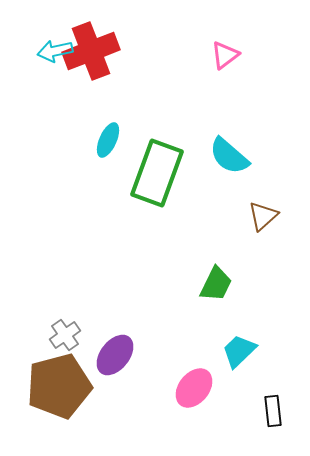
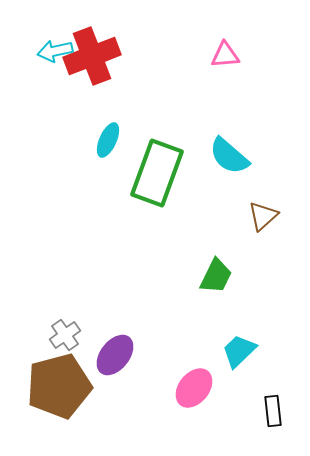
red cross: moved 1 px right, 5 px down
pink triangle: rotated 32 degrees clockwise
green trapezoid: moved 8 px up
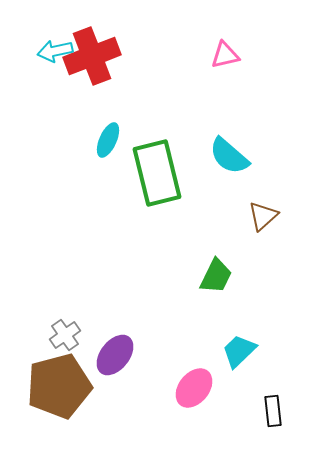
pink triangle: rotated 8 degrees counterclockwise
green rectangle: rotated 34 degrees counterclockwise
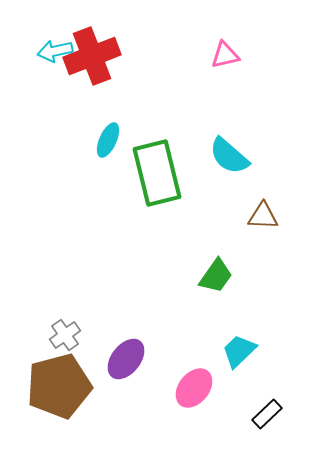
brown triangle: rotated 44 degrees clockwise
green trapezoid: rotated 9 degrees clockwise
purple ellipse: moved 11 px right, 4 px down
black rectangle: moved 6 px left, 3 px down; rotated 52 degrees clockwise
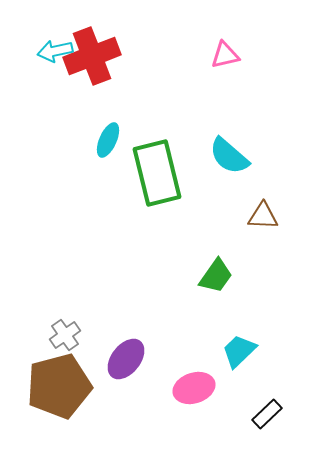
pink ellipse: rotated 33 degrees clockwise
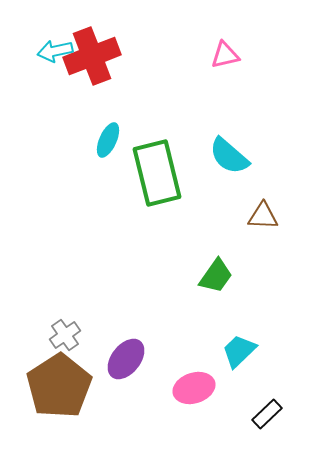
brown pentagon: rotated 18 degrees counterclockwise
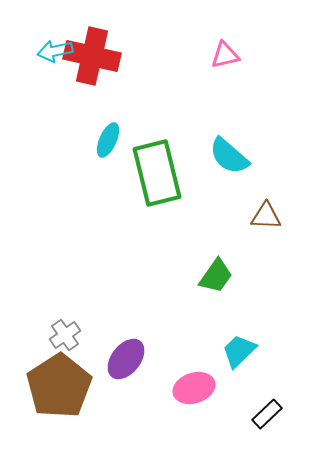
red cross: rotated 34 degrees clockwise
brown triangle: moved 3 px right
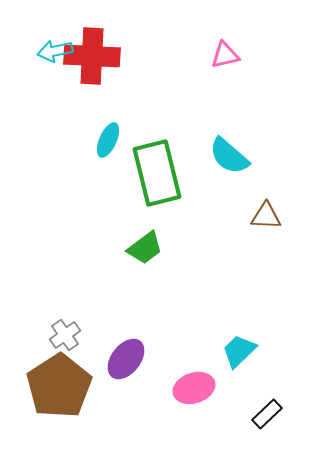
red cross: rotated 10 degrees counterclockwise
green trapezoid: moved 71 px left, 28 px up; rotated 18 degrees clockwise
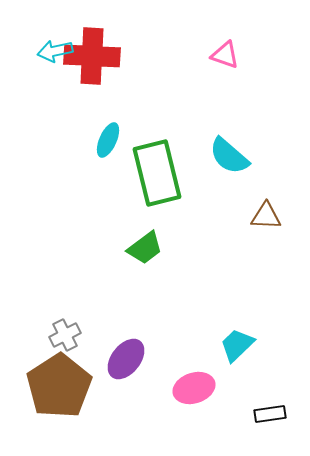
pink triangle: rotated 32 degrees clockwise
gray cross: rotated 8 degrees clockwise
cyan trapezoid: moved 2 px left, 6 px up
black rectangle: moved 3 px right; rotated 36 degrees clockwise
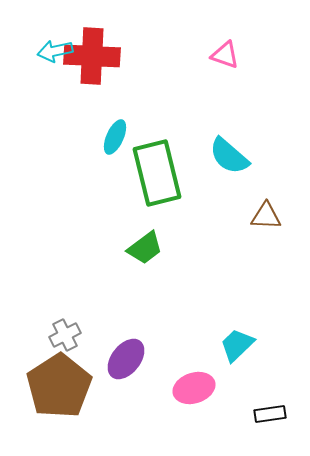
cyan ellipse: moved 7 px right, 3 px up
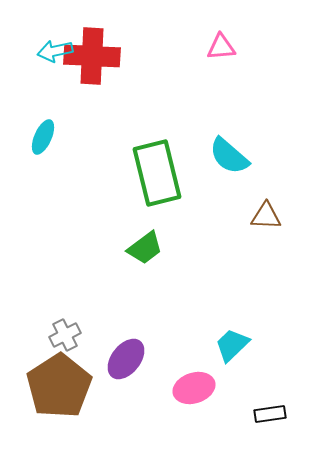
pink triangle: moved 4 px left, 8 px up; rotated 24 degrees counterclockwise
cyan ellipse: moved 72 px left
cyan trapezoid: moved 5 px left
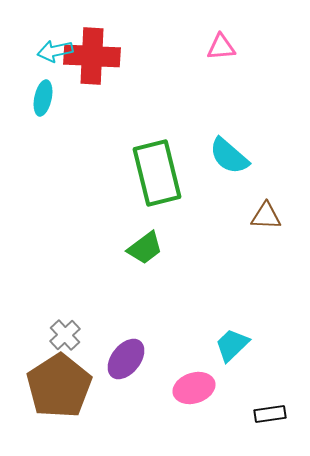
cyan ellipse: moved 39 px up; rotated 12 degrees counterclockwise
gray cross: rotated 16 degrees counterclockwise
